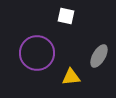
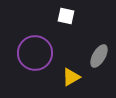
purple circle: moved 2 px left
yellow triangle: rotated 24 degrees counterclockwise
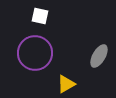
white square: moved 26 px left
yellow triangle: moved 5 px left, 7 px down
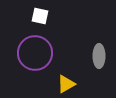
gray ellipse: rotated 30 degrees counterclockwise
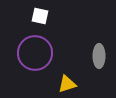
yellow triangle: moved 1 px right; rotated 12 degrees clockwise
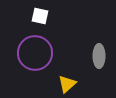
yellow triangle: rotated 24 degrees counterclockwise
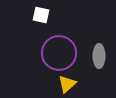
white square: moved 1 px right, 1 px up
purple circle: moved 24 px right
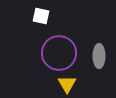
white square: moved 1 px down
yellow triangle: rotated 18 degrees counterclockwise
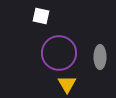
gray ellipse: moved 1 px right, 1 px down
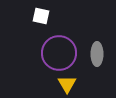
gray ellipse: moved 3 px left, 3 px up
